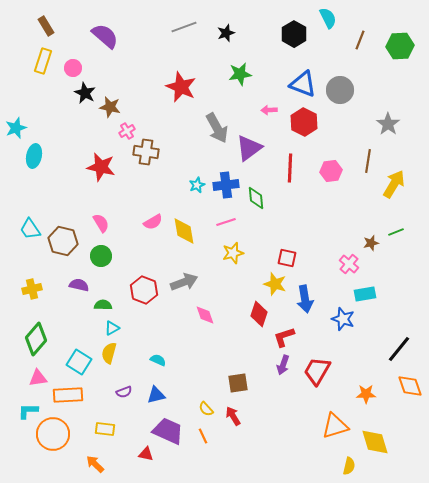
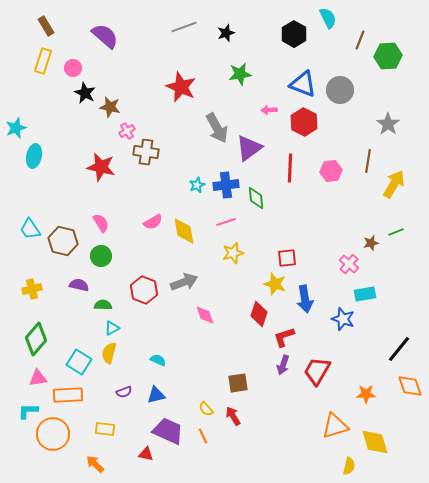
green hexagon at (400, 46): moved 12 px left, 10 px down
red square at (287, 258): rotated 18 degrees counterclockwise
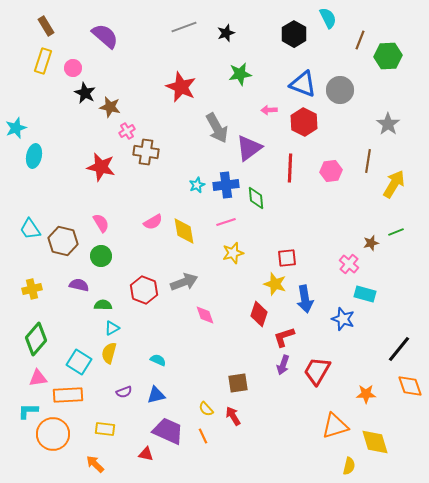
cyan rectangle at (365, 294): rotated 25 degrees clockwise
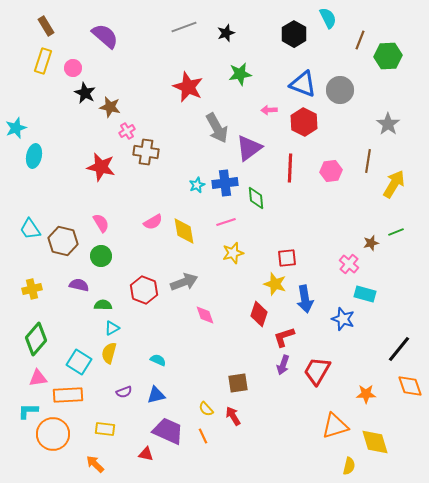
red star at (181, 87): moved 7 px right
blue cross at (226, 185): moved 1 px left, 2 px up
